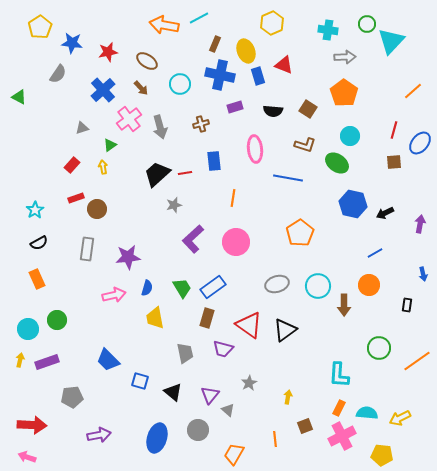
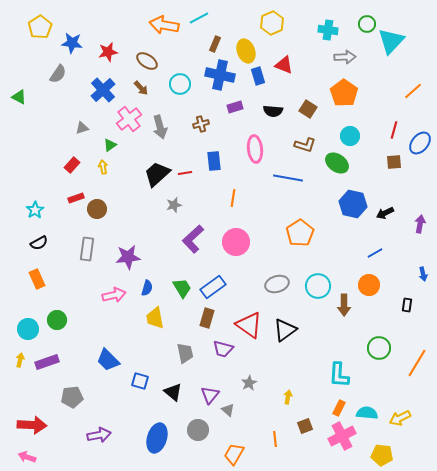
orange line at (417, 361): moved 2 px down; rotated 24 degrees counterclockwise
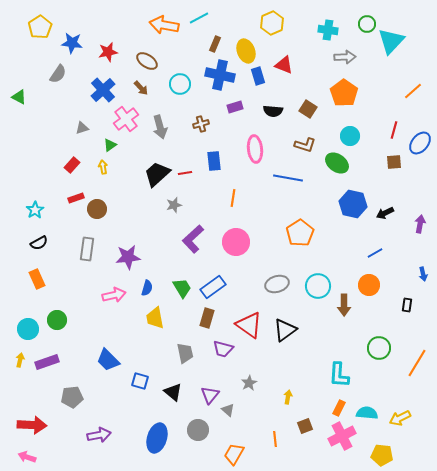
pink cross at (129, 119): moved 3 px left
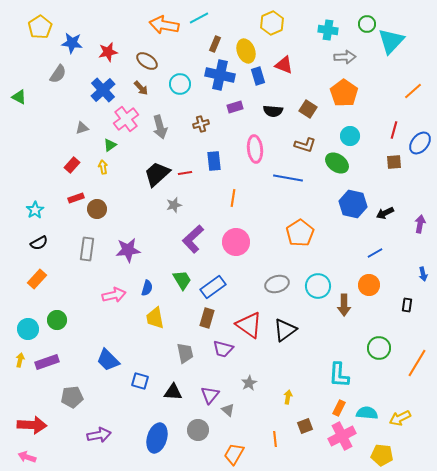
purple star at (128, 257): moved 7 px up
orange rectangle at (37, 279): rotated 66 degrees clockwise
green trapezoid at (182, 288): moved 8 px up
black triangle at (173, 392): rotated 36 degrees counterclockwise
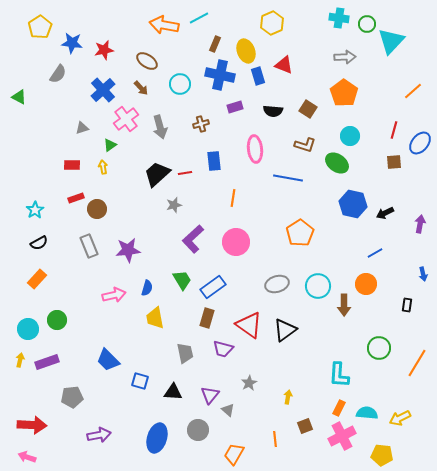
cyan cross at (328, 30): moved 11 px right, 12 px up
red star at (108, 52): moved 4 px left, 2 px up
red rectangle at (72, 165): rotated 49 degrees clockwise
gray rectangle at (87, 249): moved 2 px right, 3 px up; rotated 30 degrees counterclockwise
orange circle at (369, 285): moved 3 px left, 1 px up
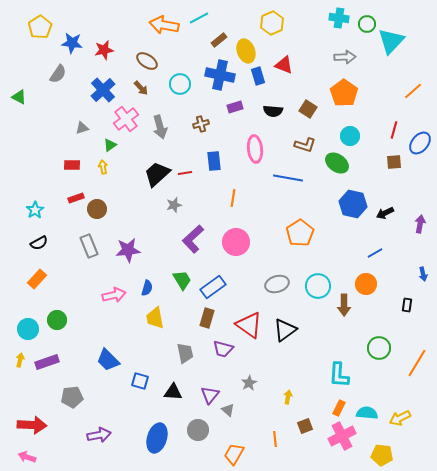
brown rectangle at (215, 44): moved 4 px right, 4 px up; rotated 28 degrees clockwise
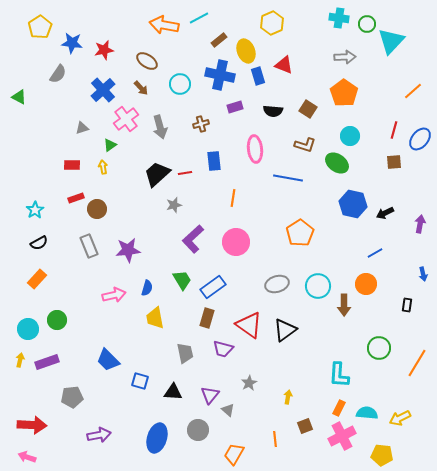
blue ellipse at (420, 143): moved 4 px up
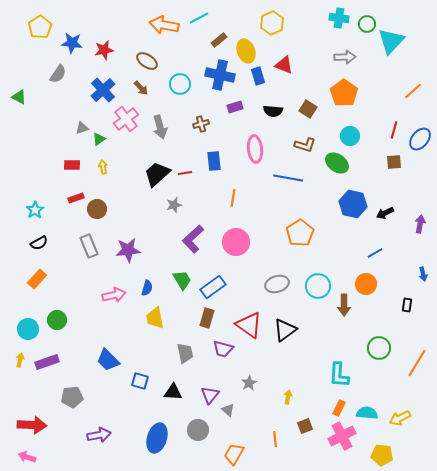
green triangle at (110, 145): moved 11 px left, 6 px up
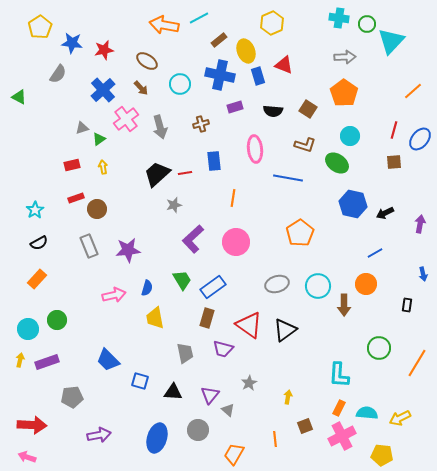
red rectangle at (72, 165): rotated 14 degrees counterclockwise
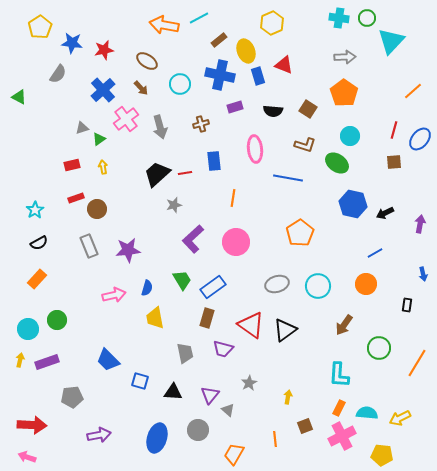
green circle at (367, 24): moved 6 px up
brown arrow at (344, 305): moved 20 px down; rotated 35 degrees clockwise
red triangle at (249, 325): moved 2 px right
